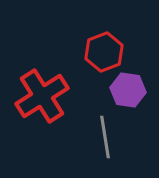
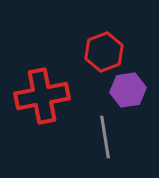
purple hexagon: rotated 16 degrees counterclockwise
red cross: rotated 22 degrees clockwise
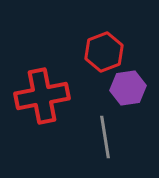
purple hexagon: moved 2 px up
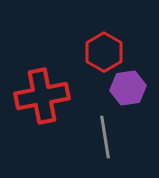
red hexagon: rotated 9 degrees counterclockwise
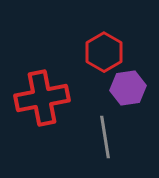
red cross: moved 2 px down
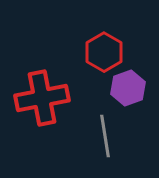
purple hexagon: rotated 12 degrees counterclockwise
gray line: moved 1 px up
